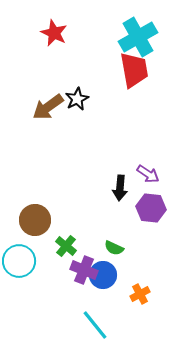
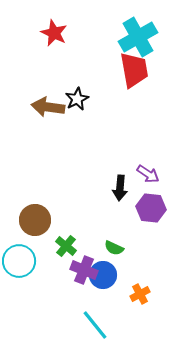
brown arrow: rotated 44 degrees clockwise
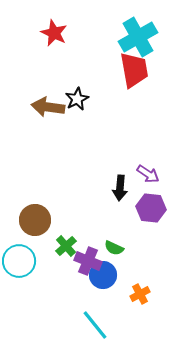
green cross: rotated 10 degrees clockwise
purple cross: moved 4 px right, 9 px up
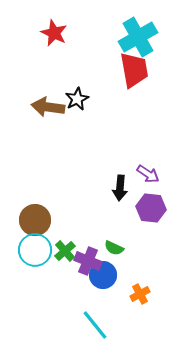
green cross: moved 1 px left, 5 px down
cyan circle: moved 16 px right, 11 px up
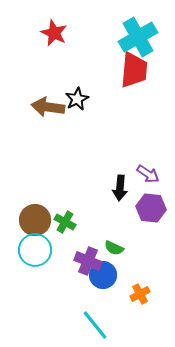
red trapezoid: rotated 15 degrees clockwise
green cross: moved 29 px up; rotated 20 degrees counterclockwise
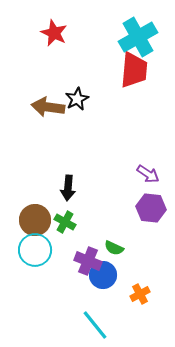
black arrow: moved 52 px left
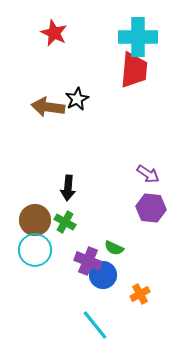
cyan cross: rotated 30 degrees clockwise
